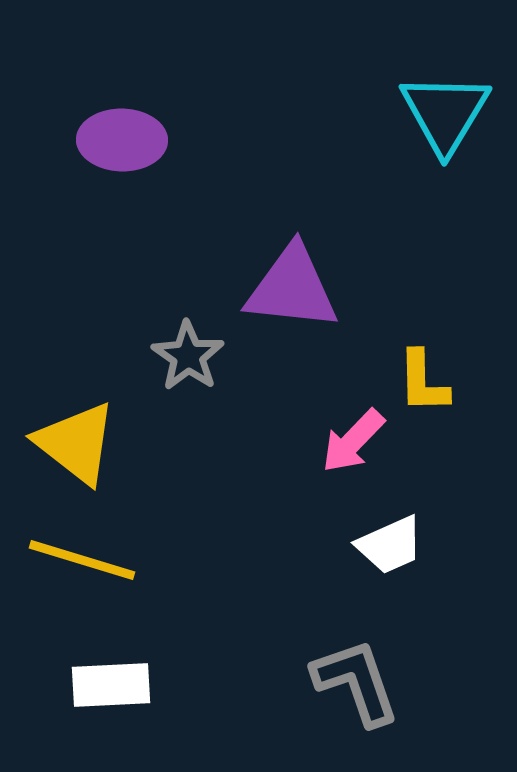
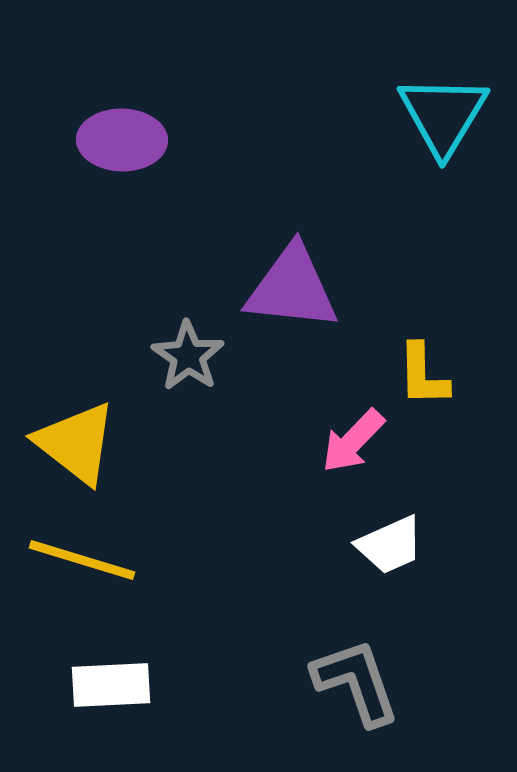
cyan triangle: moved 2 px left, 2 px down
yellow L-shape: moved 7 px up
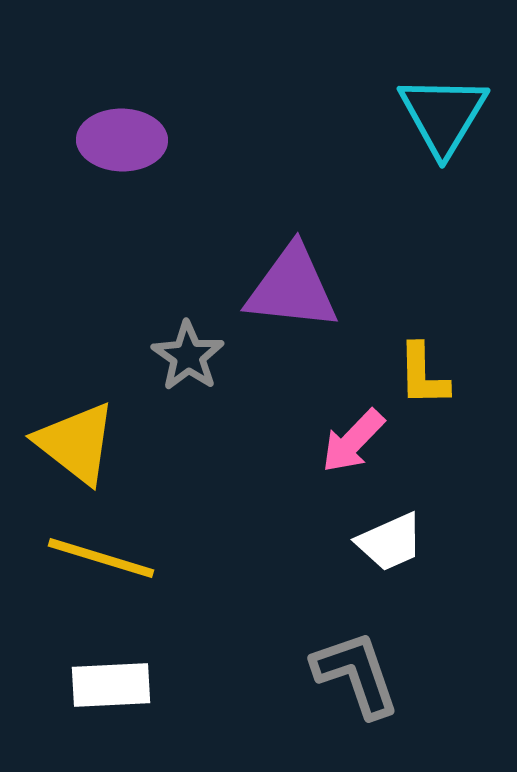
white trapezoid: moved 3 px up
yellow line: moved 19 px right, 2 px up
gray L-shape: moved 8 px up
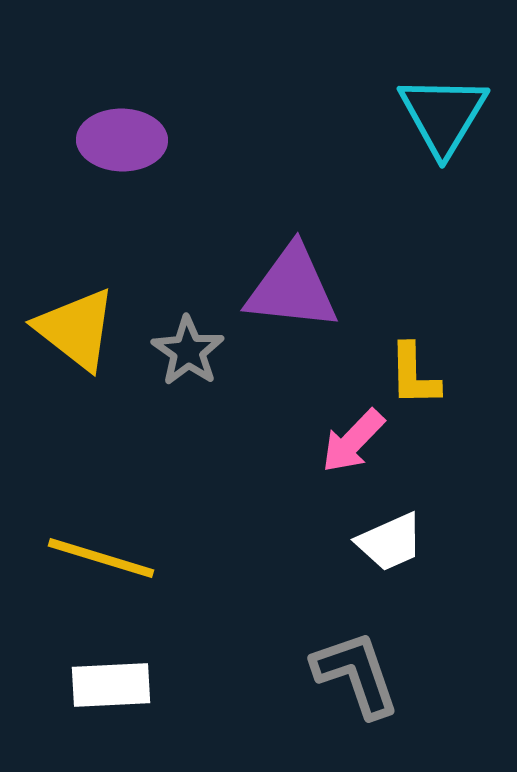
gray star: moved 5 px up
yellow L-shape: moved 9 px left
yellow triangle: moved 114 px up
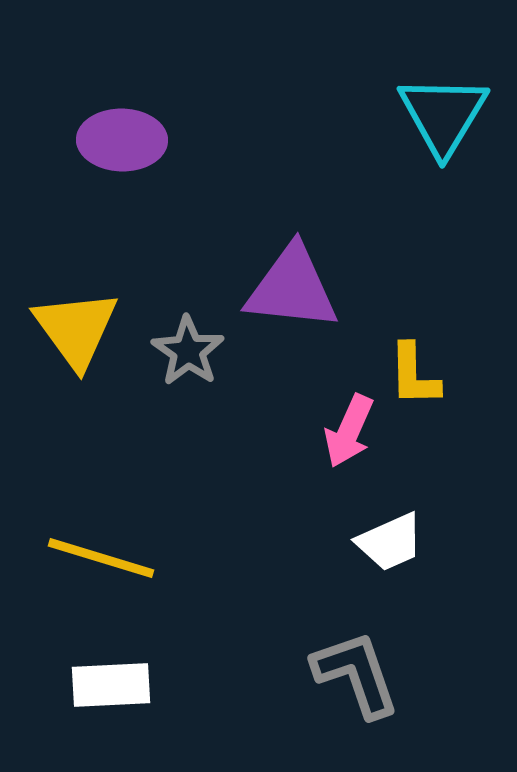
yellow triangle: rotated 16 degrees clockwise
pink arrow: moved 4 px left, 10 px up; rotated 20 degrees counterclockwise
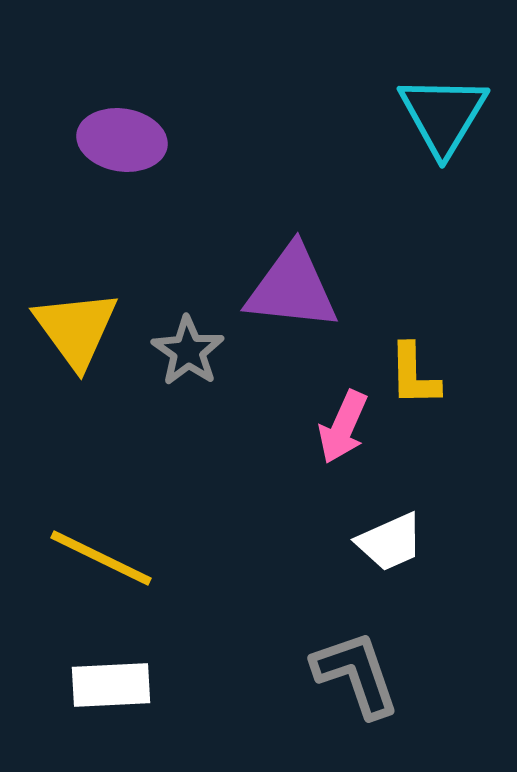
purple ellipse: rotated 8 degrees clockwise
pink arrow: moved 6 px left, 4 px up
yellow line: rotated 9 degrees clockwise
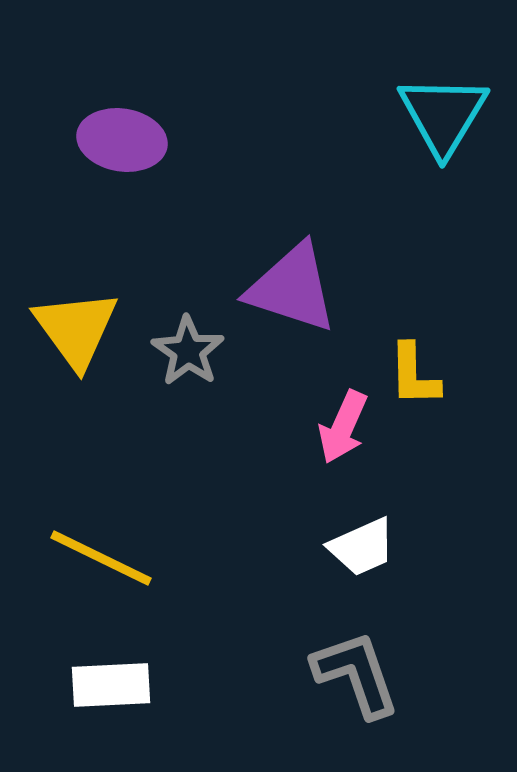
purple triangle: rotated 12 degrees clockwise
white trapezoid: moved 28 px left, 5 px down
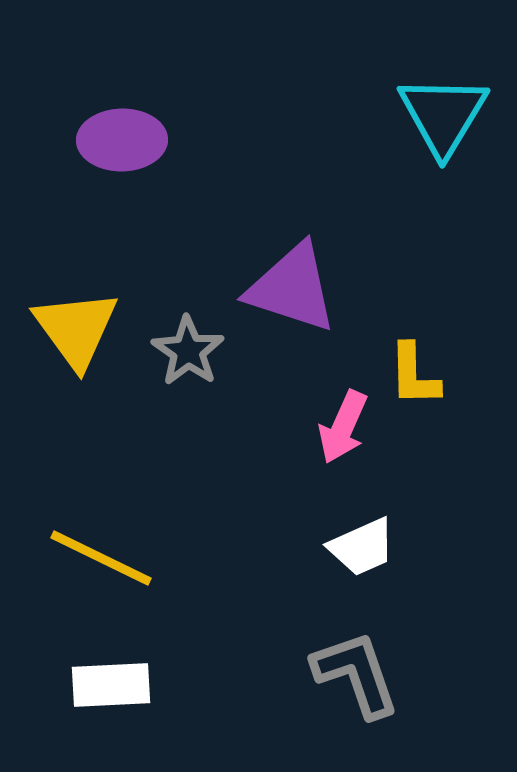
purple ellipse: rotated 10 degrees counterclockwise
